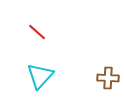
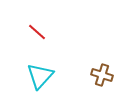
brown cross: moved 6 px left, 3 px up; rotated 15 degrees clockwise
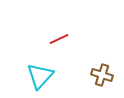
red line: moved 22 px right, 7 px down; rotated 66 degrees counterclockwise
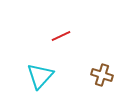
red line: moved 2 px right, 3 px up
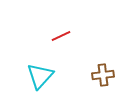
brown cross: moved 1 px right; rotated 25 degrees counterclockwise
